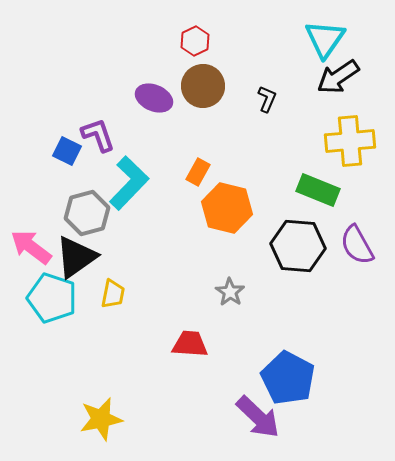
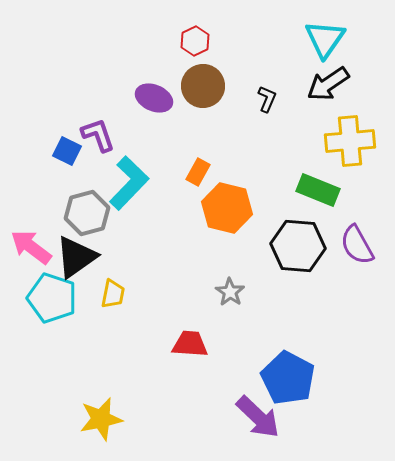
black arrow: moved 10 px left, 7 px down
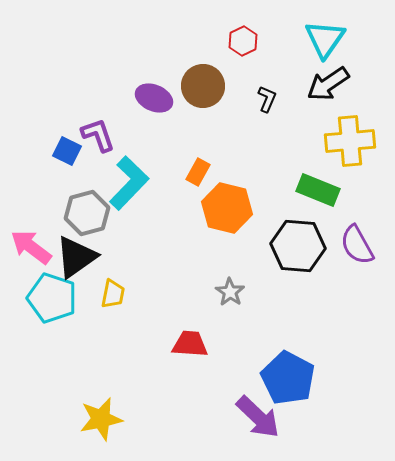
red hexagon: moved 48 px right
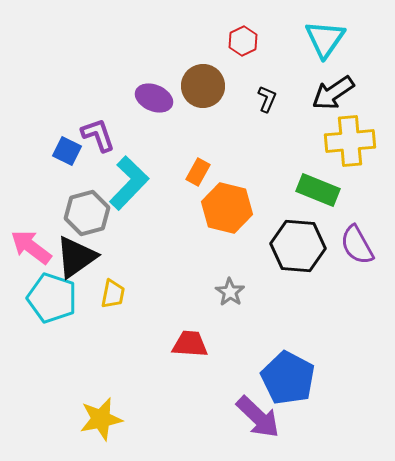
black arrow: moved 5 px right, 9 px down
